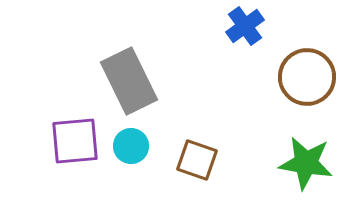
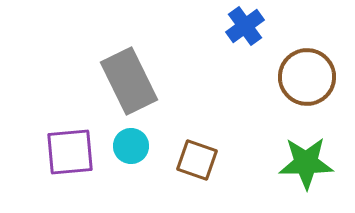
purple square: moved 5 px left, 11 px down
green star: rotated 10 degrees counterclockwise
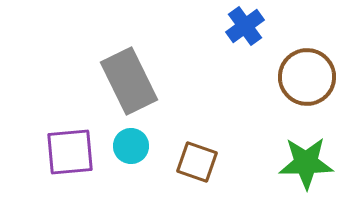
brown square: moved 2 px down
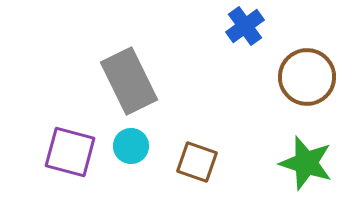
purple square: rotated 20 degrees clockwise
green star: rotated 18 degrees clockwise
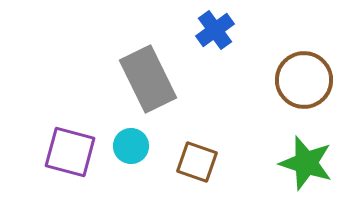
blue cross: moved 30 px left, 4 px down
brown circle: moved 3 px left, 3 px down
gray rectangle: moved 19 px right, 2 px up
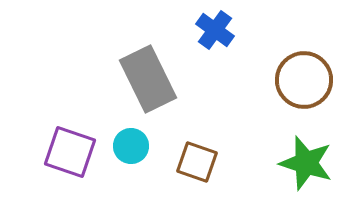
blue cross: rotated 18 degrees counterclockwise
purple square: rotated 4 degrees clockwise
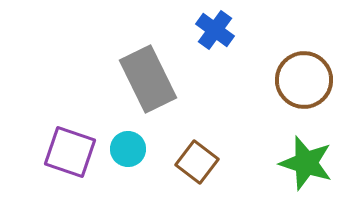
cyan circle: moved 3 px left, 3 px down
brown square: rotated 18 degrees clockwise
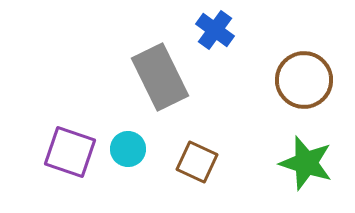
gray rectangle: moved 12 px right, 2 px up
brown square: rotated 12 degrees counterclockwise
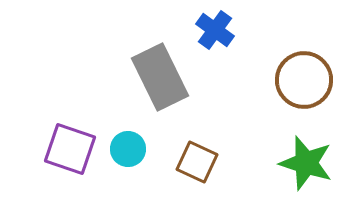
purple square: moved 3 px up
